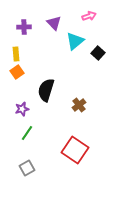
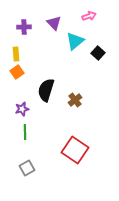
brown cross: moved 4 px left, 5 px up
green line: moved 2 px left, 1 px up; rotated 35 degrees counterclockwise
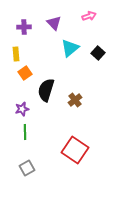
cyan triangle: moved 5 px left, 7 px down
orange square: moved 8 px right, 1 px down
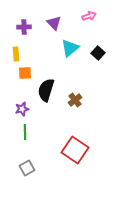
orange square: rotated 32 degrees clockwise
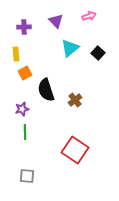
purple triangle: moved 2 px right, 2 px up
orange square: rotated 24 degrees counterclockwise
black semicircle: rotated 35 degrees counterclockwise
gray square: moved 8 px down; rotated 35 degrees clockwise
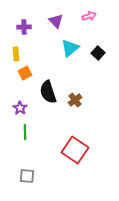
black semicircle: moved 2 px right, 2 px down
purple star: moved 2 px left, 1 px up; rotated 24 degrees counterclockwise
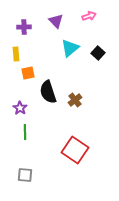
orange square: moved 3 px right; rotated 16 degrees clockwise
gray square: moved 2 px left, 1 px up
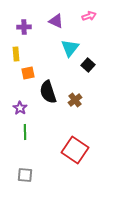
purple triangle: rotated 21 degrees counterclockwise
cyan triangle: rotated 12 degrees counterclockwise
black square: moved 10 px left, 12 px down
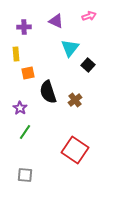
green line: rotated 35 degrees clockwise
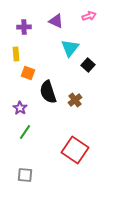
orange square: rotated 32 degrees clockwise
